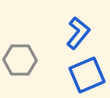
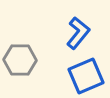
blue square: moved 1 px left, 1 px down
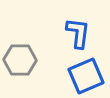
blue L-shape: rotated 32 degrees counterclockwise
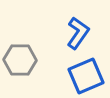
blue L-shape: rotated 28 degrees clockwise
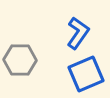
blue square: moved 2 px up
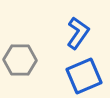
blue square: moved 2 px left, 2 px down
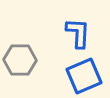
blue L-shape: rotated 32 degrees counterclockwise
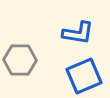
blue L-shape: rotated 96 degrees clockwise
